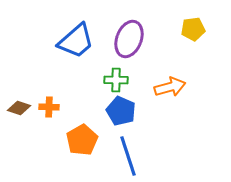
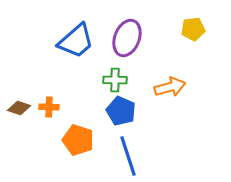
purple ellipse: moved 2 px left, 1 px up
green cross: moved 1 px left
orange pentagon: moved 4 px left; rotated 24 degrees counterclockwise
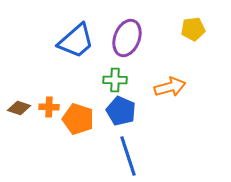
orange pentagon: moved 21 px up
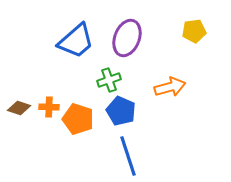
yellow pentagon: moved 1 px right, 2 px down
green cross: moved 6 px left; rotated 20 degrees counterclockwise
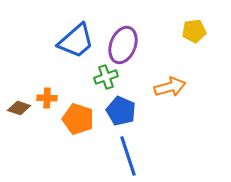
purple ellipse: moved 4 px left, 7 px down
green cross: moved 3 px left, 3 px up
orange cross: moved 2 px left, 9 px up
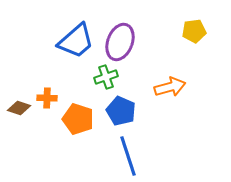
purple ellipse: moved 3 px left, 3 px up
